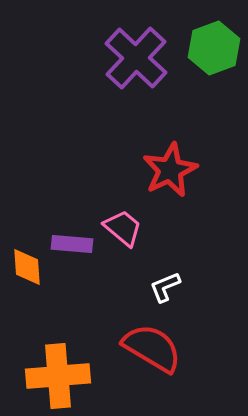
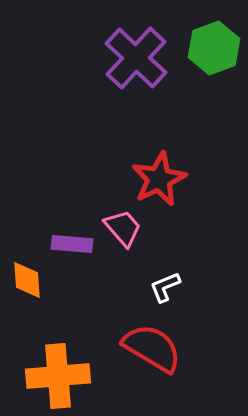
red star: moved 11 px left, 9 px down
pink trapezoid: rotated 9 degrees clockwise
orange diamond: moved 13 px down
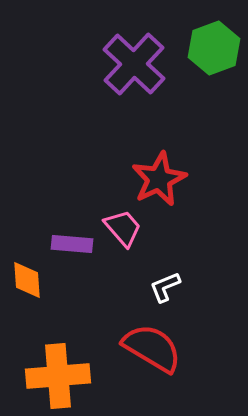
purple cross: moved 2 px left, 6 px down
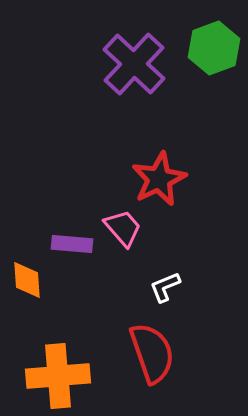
red semicircle: moved 5 px down; rotated 40 degrees clockwise
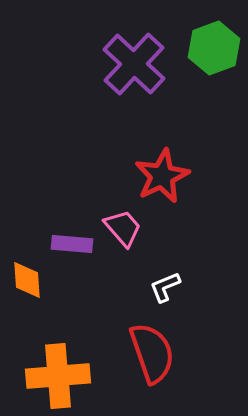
red star: moved 3 px right, 3 px up
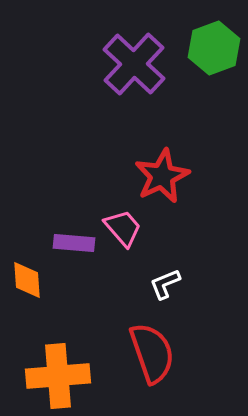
purple rectangle: moved 2 px right, 1 px up
white L-shape: moved 3 px up
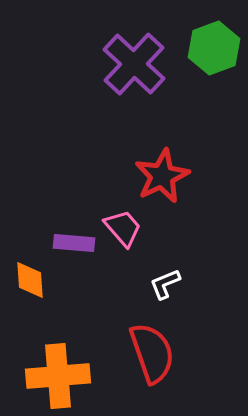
orange diamond: moved 3 px right
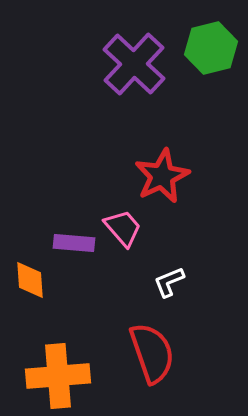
green hexagon: moved 3 px left; rotated 6 degrees clockwise
white L-shape: moved 4 px right, 2 px up
